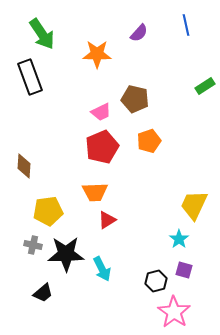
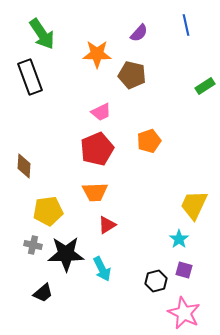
brown pentagon: moved 3 px left, 24 px up
red pentagon: moved 5 px left, 2 px down
red triangle: moved 5 px down
pink star: moved 10 px right, 1 px down; rotated 8 degrees counterclockwise
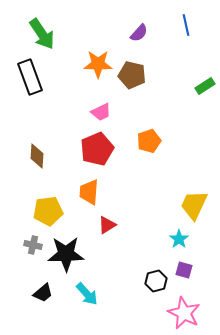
orange star: moved 1 px right, 10 px down
brown diamond: moved 13 px right, 10 px up
orange trapezoid: moved 6 px left; rotated 96 degrees clockwise
cyan arrow: moved 15 px left, 25 px down; rotated 15 degrees counterclockwise
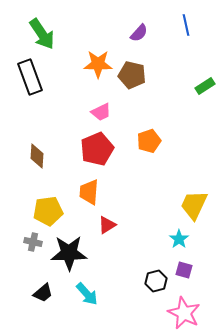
gray cross: moved 3 px up
black star: moved 3 px right, 1 px up
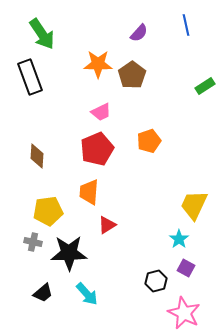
brown pentagon: rotated 24 degrees clockwise
purple square: moved 2 px right, 2 px up; rotated 12 degrees clockwise
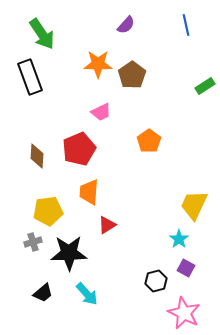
purple semicircle: moved 13 px left, 8 px up
orange pentagon: rotated 15 degrees counterclockwise
red pentagon: moved 18 px left
gray cross: rotated 30 degrees counterclockwise
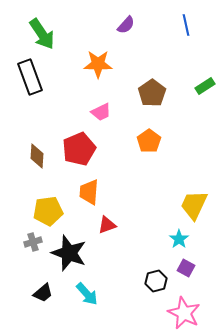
brown pentagon: moved 20 px right, 18 px down
red triangle: rotated 12 degrees clockwise
black star: rotated 21 degrees clockwise
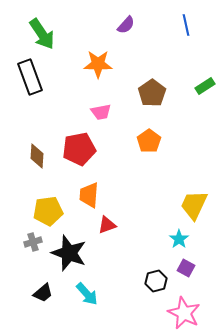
pink trapezoid: rotated 15 degrees clockwise
red pentagon: rotated 12 degrees clockwise
orange trapezoid: moved 3 px down
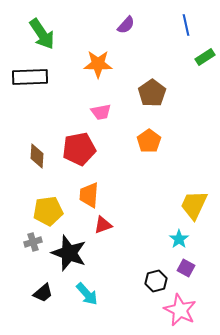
black rectangle: rotated 72 degrees counterclockwise
green rectangle: moved 29 px up
red triangle: moved 4 px left
pink star: moved 4 px left, 3 px up
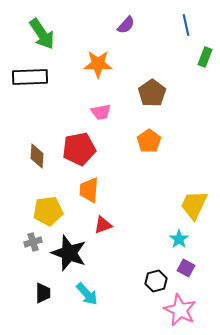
green rectangle: rotated 36 degrees counterclockwise
orange trapezoid: moved 5 px up
black trapezoid: rotated 50 degrees counterclockwise
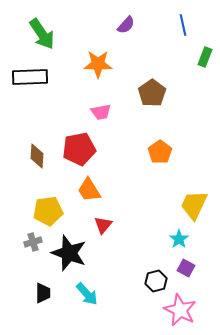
blue line: moved 3 px left
orange pentagon: moved 11 px right, 11 px down
orange trapezoid: rotated 36 degrees counterclockwise
red triangle: rotated 30 degrees counterclockwise
